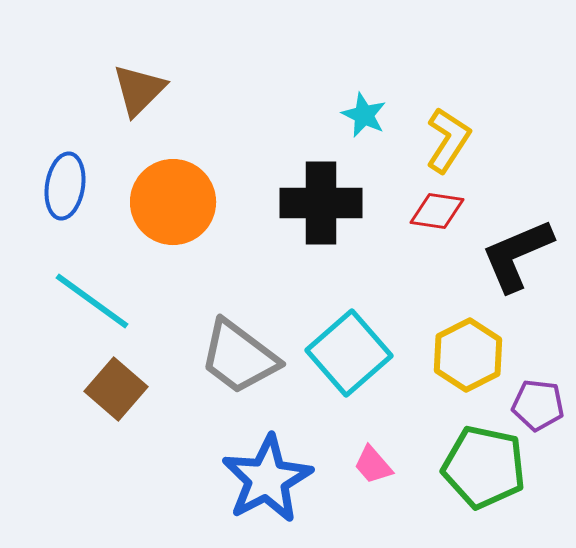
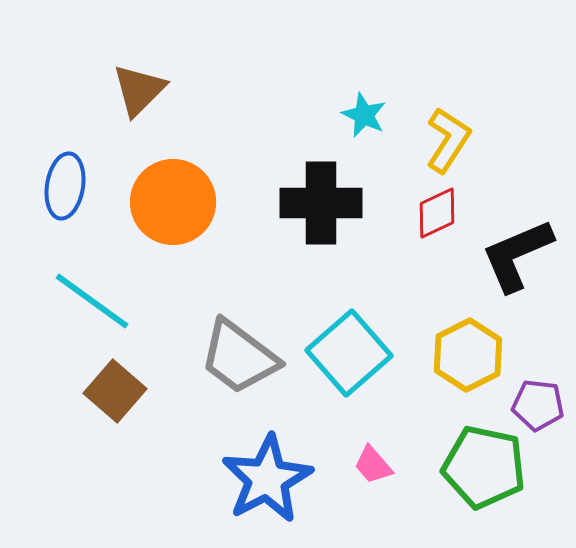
red diamond: moved 2 px down; rotated 34 degrees counterclockwise
brown square: moved 1 px left, 2 px down
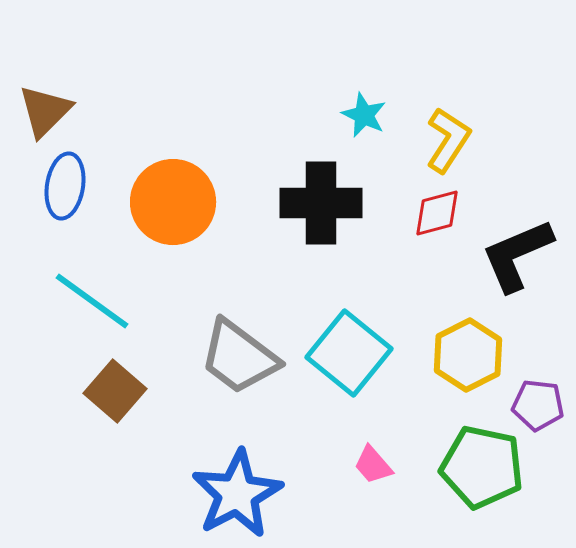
brown triangle: moved 94 px left, 21 px down
red diamond: rotated 10 degrees clockwise
cyan square: rotated 10 degrees counterclockwise
green pentagon: moved 2 px left
blue star: moved 30 px left, 15 px down
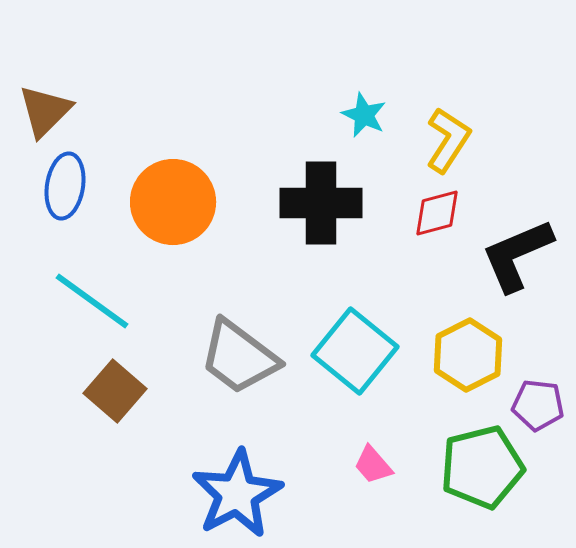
cyan square: moved 6 px right, 2 px up
green pentagon: rotated 26 degrees counterclockwise
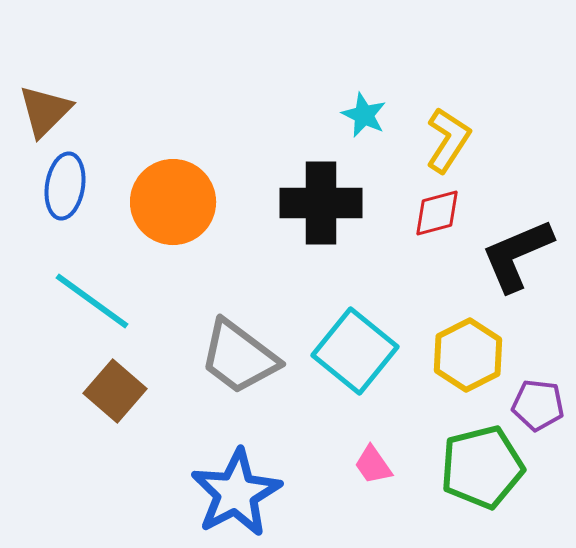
pink trapezoid: rotated 6 degrees clockwise
blue star: moved 1 px left, 1 px up
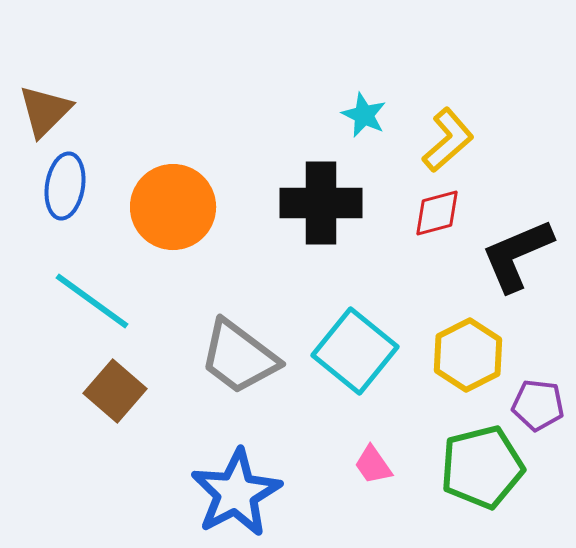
yellow L-shape: rotated 16 degrees clockwise
orange circle: moved 5 px down
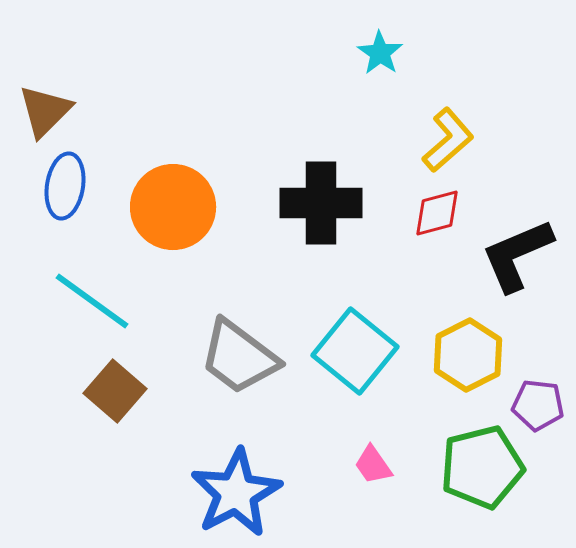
cyan star: moved 16 px right, 62 px up; rotated 9 degrees clockwise
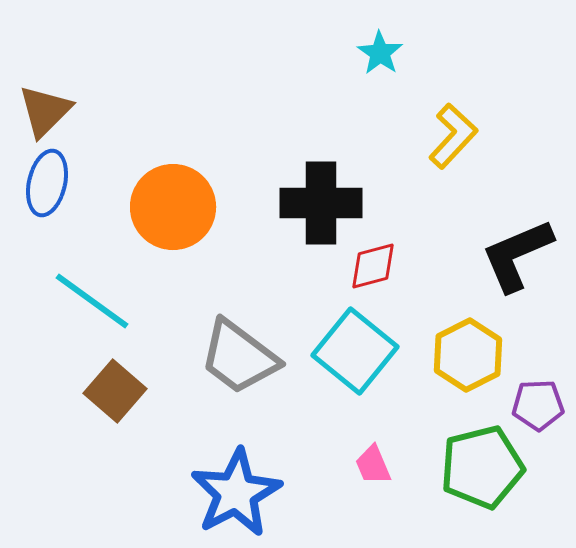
yellow L-shape: moved 5 px right, 4 px up; rotated 6 degrees counterclockwise
blue ellipse: moved 18 px left, 3 px up; rotated 4 degrees clockwise
red diamond: moved 64 px left, 53 px down
purple pentagon: rotated 9 degrees counterclockwise
pink trapezoid: rotated 12 degrees clockwise
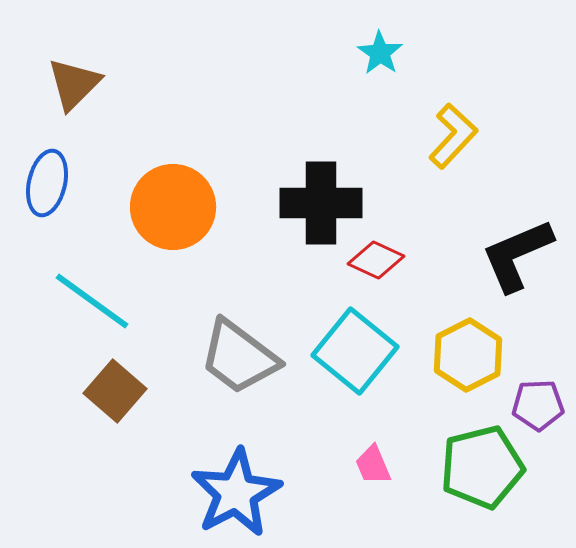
brown triangle: moved 29 px right, 27 px up
red diamond: moved 3 px right, 6 px up; rotated 40 degrees clockwise
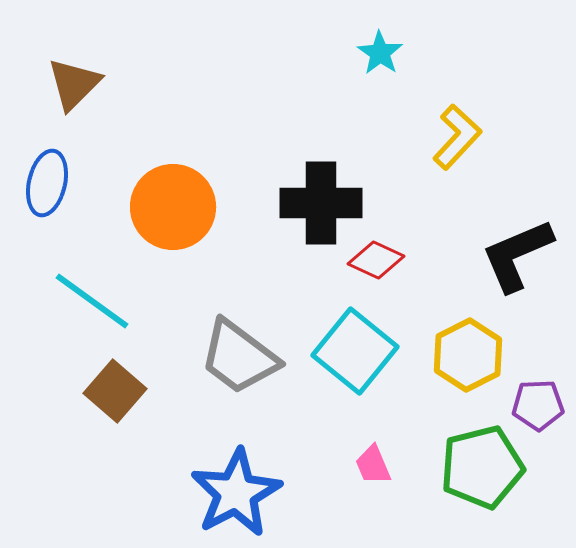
yellow L-shape: moved 4 px right, 1 px down
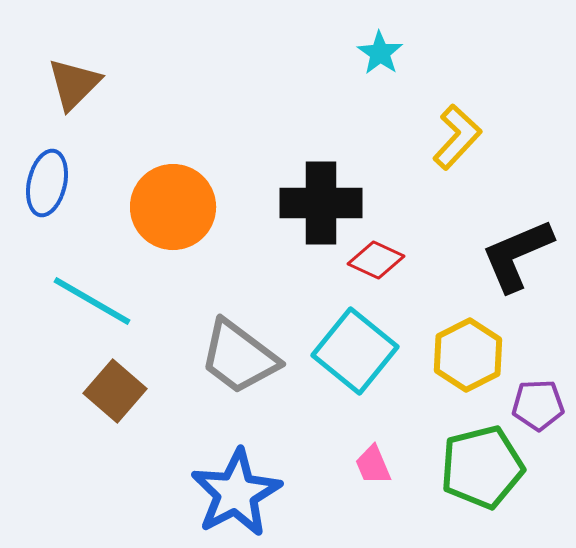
cyan line: rotated 6 degrees counterclockwise
